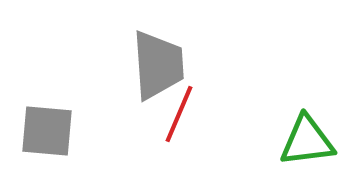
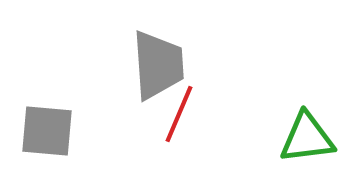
green triangle: moved 3 px up
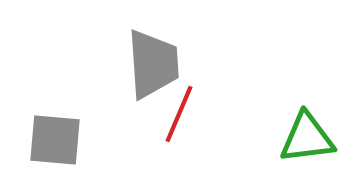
gray trapezoid: moved 5 px left, 1 px up
gray square: moved 8 px right, 9 px down
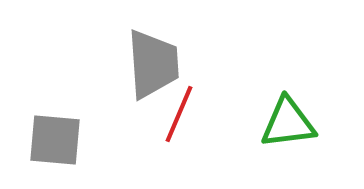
green triangle: moved 19 px left, 15 px up
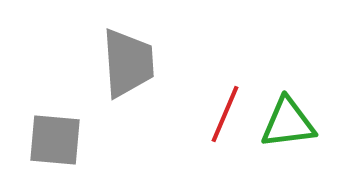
gray trapezoid: moved 25 px left, 1 px up
red line: moved 46 px right
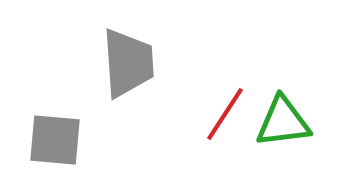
red line: rotated 10 degrees clockwise
green triangle: moved 5 px left, 1 px up
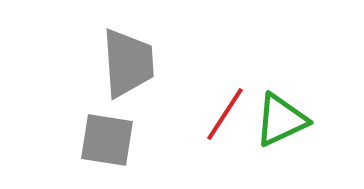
green triangle: moved 2 px left, 2 px up; rotated 18 degrees counterclockwise
gray square: moved 52 px right; rotated 4 degrees clockwise
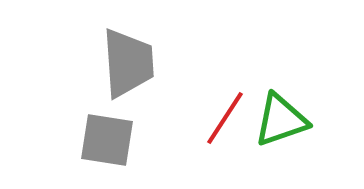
red line: moved 4 px down
green triangle: rotated 6 degrees clockwise
